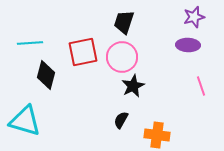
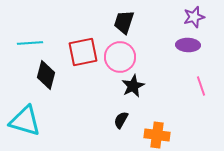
pink circle: moved 2 px left
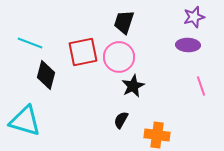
cyan line: rotated 25 degrees clockwise
pink circle: moved 1 px left
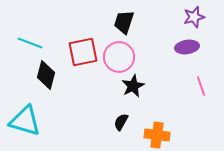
purple ellipse: moved 1 px left, 2 px down; rotated 10 degrees counterclockwise
black semicircle: moved 2 px down
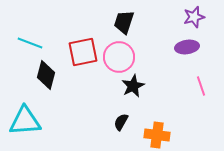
cyan triangle: rotated 20 degrees counterclockwise
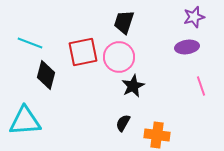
black semicircle: moved 2 px right, 1 px down
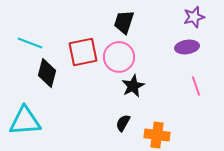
black diamond: moved 1 px right, 2 px up
pink line: moved 5 px left
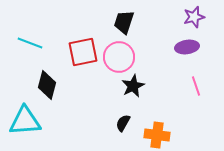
black diamond: moved 12 px down
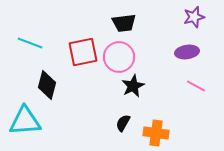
black trapezoid: moved 1 px down; rotated 115 degrees counterclockwise
purple ellipse: moved 5 px down
pink line: rotated 42 degrees counterclockwise
orange cross: moved 1 px left, 2 px up
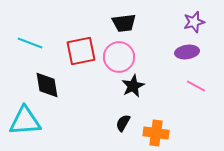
purple star: moved 5 px down
red square: moved 2 px left, 1 px up
black diamond: rotated 24 degrees counterclockwise
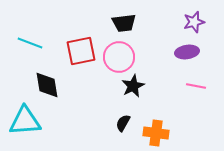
pink line: rotated 18 degrees counterclockwise
